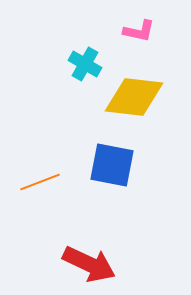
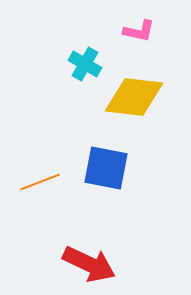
blue square: moved 6 px left, 3 px down
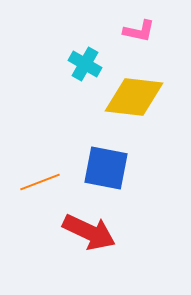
red arrow: moved 32 px up
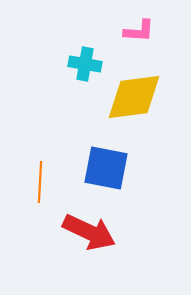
pink L-shape: rotated 8 degrees counterclockwise
cyan cross: rotated 20 degrees counterclockwise
yellow diamond: rotated 14 degrees counterclockwise
orange line: rotated 66 degrees counterclockwise
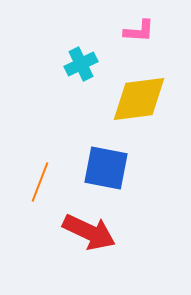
cyan cross: moved 4 px left; rotated 36 degrees counterclockwise
yellow diamond: moved 5 px right, 2 px down
orange line: rotated 18 degrees clockwise
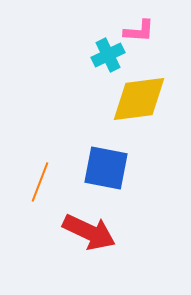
cyan cross: moved 27 px right, 9 px up
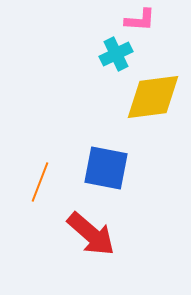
pink L-shape: moved 1 px right, 11 px up
cyan cross: moved 8 px right, 1 px up
yellow diamond: moved 14 px right, 2 px up
red arrow: moved 2 px right, 2 px down; rotated 16 degrees clockwise
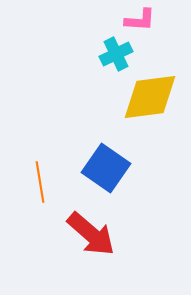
yellow diamond: moved 3 px left
blue square: rotated 24 degrees clockwise
orange line: rotated 30 degrees counterclockwise
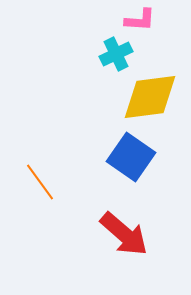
blue square: moved 25 px right, 11 px up
orange line: rotated 27 degrees counterclockwise
red arrow: moved 33 px right
